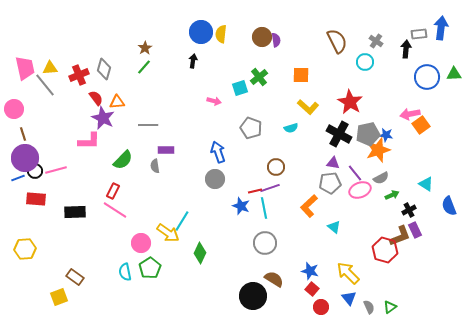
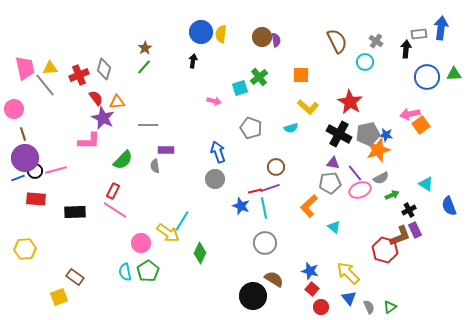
green pentagon at (150, 268): moved 2 px left, 3 px down
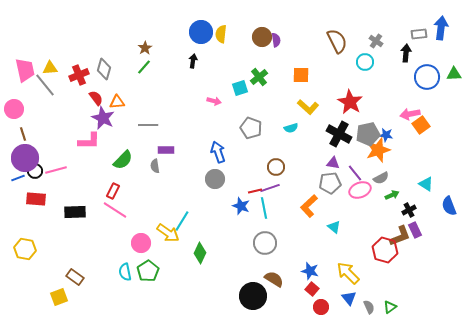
black arrow at (406, 49): moved 4 px down
pink trapezoid at (25, 68): moved 2 px down
yellow hexagon at (25, 249): rotated 15 degrees clockwise
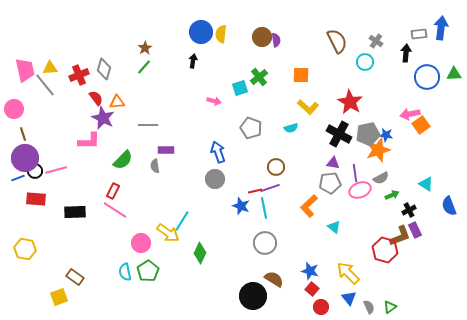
purple line at (355, 173): rotated 30 degrees clockwise
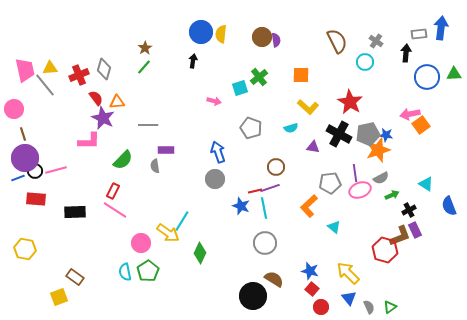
purple triangle at (333, 163): moved 20 px left, 16 px up
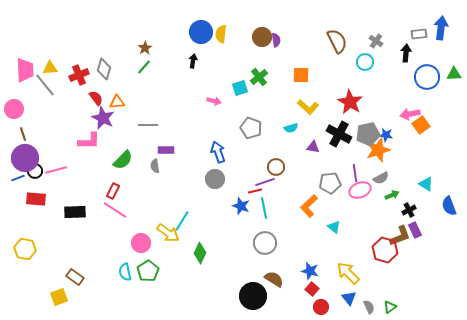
pink trapezoid at (25, 70): rotated 10 degrees clockwise
purple line at (270, 188): moved 5 px left, 6 px up
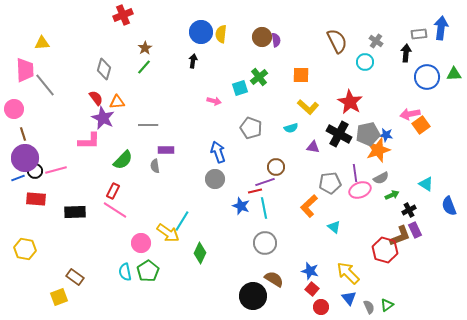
yellow triangle at (50, 68): moved 8 px left, 25 px up
red cross at (79, 75): moved 44 px right, 60 px up
green triangle at (390, 307): moved 3 px left, 2 px up
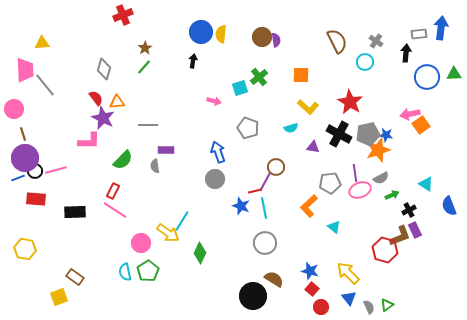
gray pentagon at (251, 128): moved 3 px left
purple line at (265, 182): rotated 42 degrees counterclockwise
